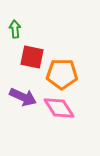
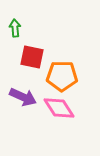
green arrow: moved 1 px up
orange pentagon: moved 2 px down
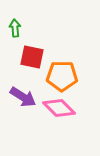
purple arrow: rotated 8 degrees clockwise
pink diamond: rotated 12 degrees counterclockwise
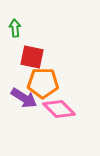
orange pentagon: moved 19 px left, 7 px down
purple arrow: moved 1 px right, 1 px down
pink diamond: moved 1 px down
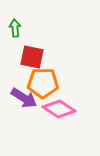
pink diamond: rotated 12 degrees counterclockwise
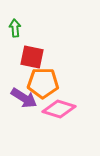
pink diamond: rotated 16 degrees counterclockwise
